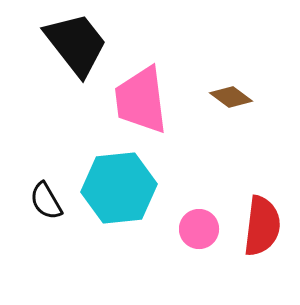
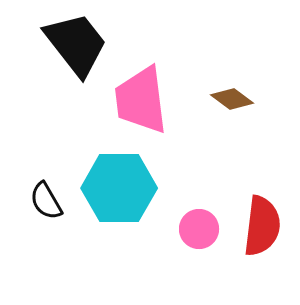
brown diamond: moved 1 px right, 2 px down
cyan hexagon: rotated 6 degrees clockwise
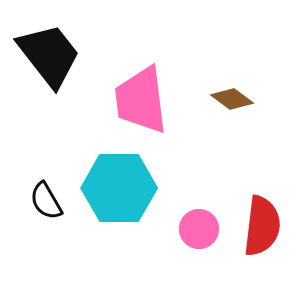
black trapezoid: moved 27 px left, 11 px down
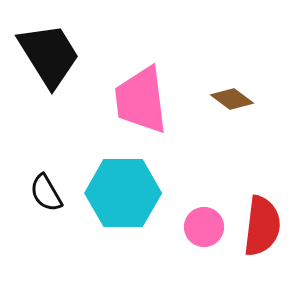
black trapezoid: rotated 6 degrees clockwise
cyan hexagon: moved 4 px right, 5 px down
black semicircle: moved 8 px up
pink circle: moved 5 px right, 2 px up
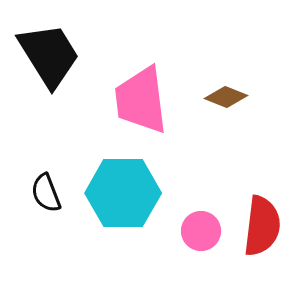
brown diamond: moved 6 px left, 2 px up; rotated 15 degrees counterclockwise
black semicircle: rotated 9 degrees clockwise
pink circle: moved 3 px left, 4 px down
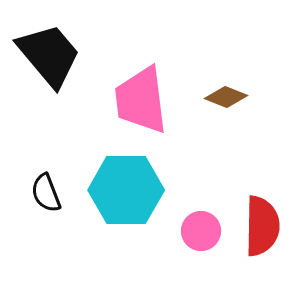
black trapezoid: rotated 8 degrees counterclockwise
cyan hexagon: moved 3 px right, 3 px up
red semicircle: rotated 6 degrees counterclockwise
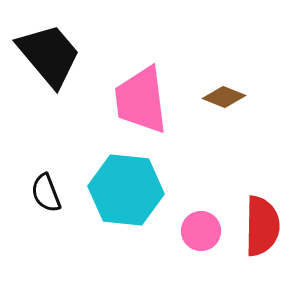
brown diamond: moved 2 px left
cyan hexagon: rotated 6 degrees clockwise
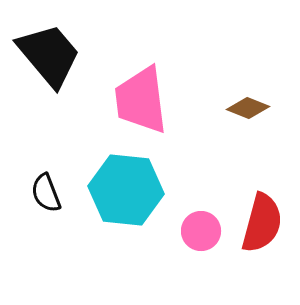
brown diamond: moved 24 px right, 11 px down
red semicircle: moved 3 px up; rotated 14 degrees clockwise
